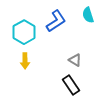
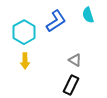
black rectangle: rotated 60 degrees clockwise
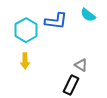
cyan semicircle: rotated 35 degrees counterclockwise
blue L-shape: rotated 40 degrees clockwise
cyan hexagon: moved 2 px right, 2 px up
gray triangle: moved 6 px right, 5 px down
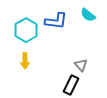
gray triangle: rotated 16 degrees clockwise
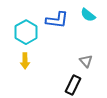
blue L-shape: moved 1 px right, 1 px up
cyan hexagon: moved 2 px down
gray triangle: moved 5 px right, 4 px up
black rectangle: moved 2 px right
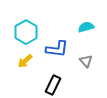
cyan semicircle: moved 2 px left, 12 px down; rotated 126 degrees clockwise
blue L-shape: moved 29 px down
yellow arrow: rotated 49 degrees clockwise
black rectangle: moved 20 px left
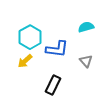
cyan hexagon: moved 4 px right, 5 px down
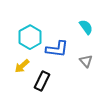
cyan semicircle: rotated 70 degrees clockwise
yellow arrow: moved 3 px left, 5 px down
black rectangle: moved 11 px left, 4 px up
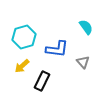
cyan hexagon: moved 6 px left; rotated 15 degrees clockwise
gray triangle: moved 3 px left, 1 px down
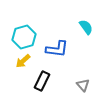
gray triangle: moved 23 px down
yellow arrow: moved 1 px right, 5 px up
